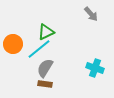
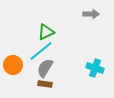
gray arrow: rotated 49 degrees counterclockwise
orange circle: moved 21 px down
cyan line: moved 2 px right, 2 px down
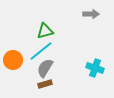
green triangle: moved 1 px left, 1 px up; rotated 12 degrees clockwise
orange circle: moved 5 px up
brown rectangle: rotated 24 degrees counterclockwise
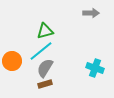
gray arrow: moved 1 px up
orange circle: moved 1 px left, 1 px down
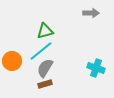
cyan cross: moved 1 px right
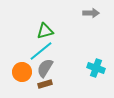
orange circle: moved 10 px right, 11 px down
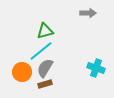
gray arrow: moved 3 px left
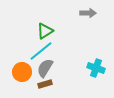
green triangle: rotated 18 degrees counterclockwise
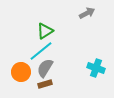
gray arrow: moved 1 px left; rotated 28 degrees counterclockwise
orange circle: moved 1 px left
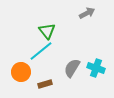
green triangle: moved 2 px right; rotated 36 degrees counterclockwise
gray semicircle: moved 27 px right
